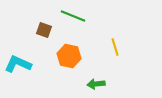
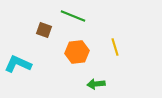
orange hexagon: moved 8 px right, 4 px up; rotated 20 degrees counterclockwise
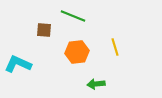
brown square: rotated 14 degrees counterclockwise
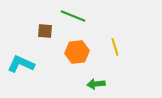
brown square: moved 1 px right, 1 px down
cyan L-shape: moved 3 px right
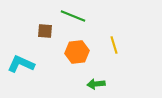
yellow line: moved 1 px left, 2 px up
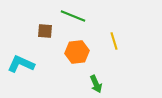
yellow line: moved 4 px up
green arrow: rotated 108 degrees counterclockwise
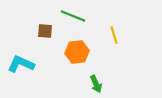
yellow line: moved 6 px up
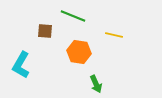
yellow line: rotated 60 degrees counterclockwise
orange hexagon: moved 2 px right; rotated 15 degrees clockwise
cyan L-shape: moved 1 px down; rotated 84 degrees counterclockwise
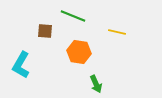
yellow line: moved 3 px right, 3 px up
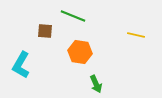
yellow line: moved 19 px right, 3 px down
orange hexagon: moved 1 px right
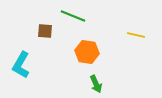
orange hexagon: moved 7 px right
